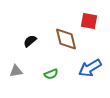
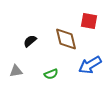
blue arrow: moved 3 px up
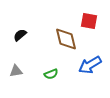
black semicircle: moved 10 px left, 6 px up
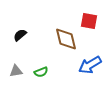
green semicircle: moved 10 px left, 2 px up
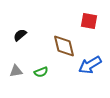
brown diamond: moved 2 px left, 7 px down
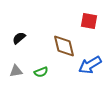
black semicircle: moved 1 px left, 3 px down
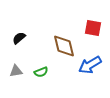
red square: moved 4 px right, 7 px down
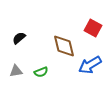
red square: rotated 18 degrees clockwise
